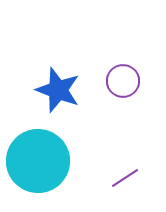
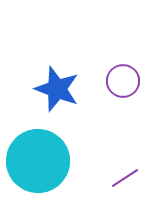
blue star: moved 1 px left, 1 px up
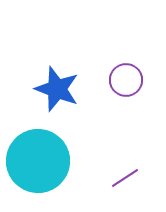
purple circle: moved 3 px right, 1 px up
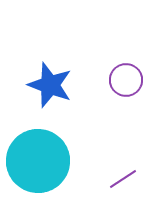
blue star: moved 7 px left, 4 px up
purple line: moved 2 px left, 1 px down
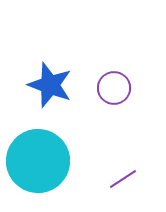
purple circle: moved 12 px left, 8 px down
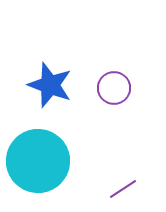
purple line: moved 10 px down
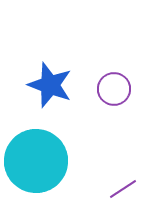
purple circle: moved 1 px down
cyan circle: moved 2 px left
